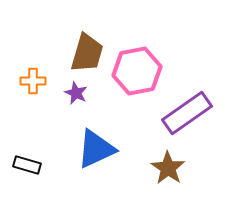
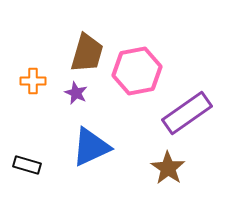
blue triangle: moved 5 px left, 2 px up
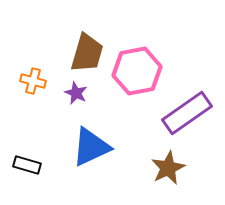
orange cross: rotated 15 degrees clockwise
brown star: rotated 12 degrees clockwise
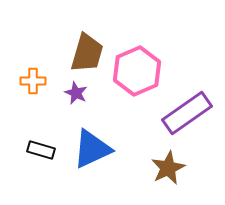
pink hexagon: rotated 12 degrees counterclockwise
orange cross: rotated 15 degrees counterclockwise
blue triangle: moved 1 px right, 2 px down
black rectangle: moved 14 px right, 15 px up
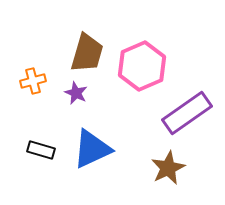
pink hexagon: moved 5 px right, 5 px up
orange cross: rotated 15 degrees counterclockwise
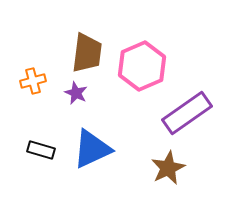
brown trapezoid: rotated 9 degrees counterclockwise
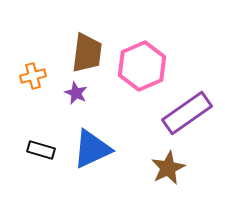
orange cross: moved 5 px up
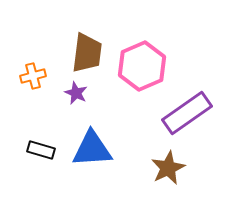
blue triangle: rotated 21 degrees clockwise
